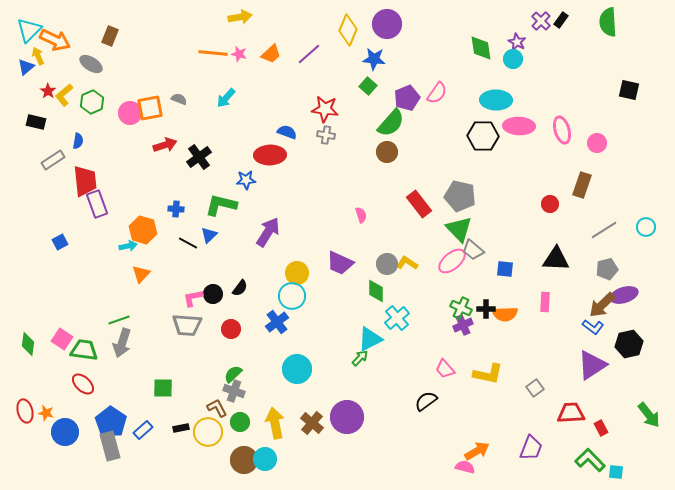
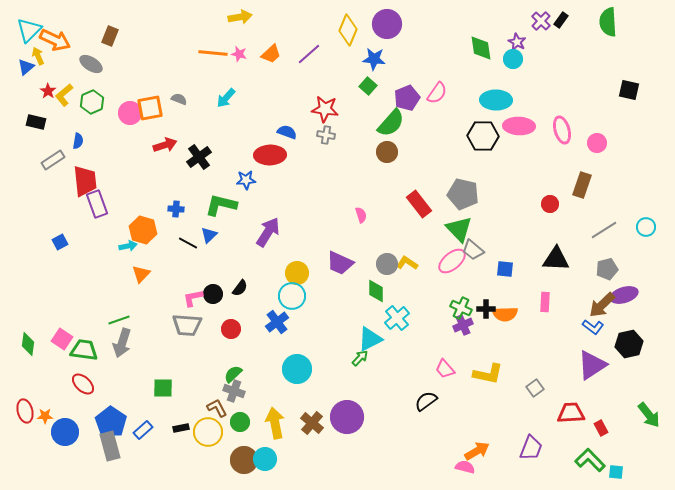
gray pentagon at (460, 196): moved 3 px right, 2 px up
orange star at (46, 413): moved 1 px left, 3 px down; rotated 14 degrees counterclockwise
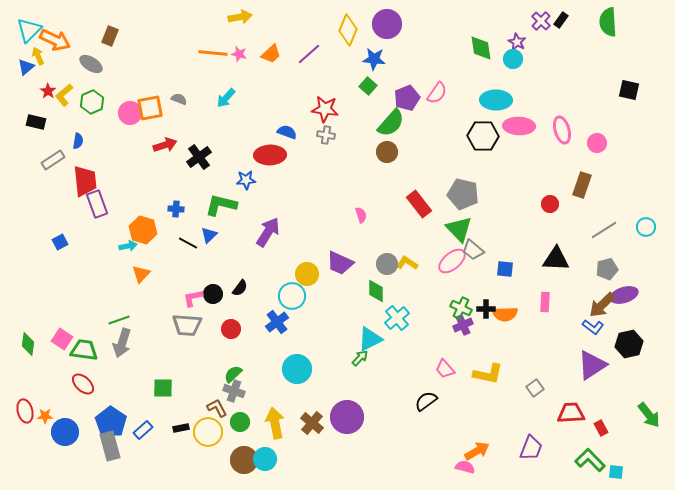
yellow circle at (297, 273): moved 10 px right, 1 px down
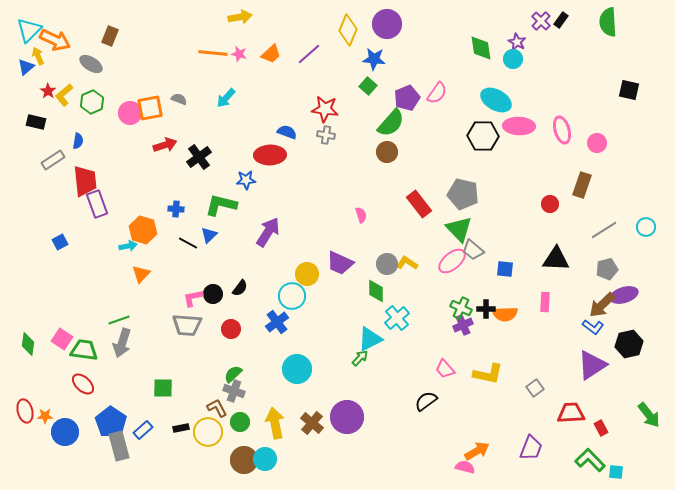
cyan ellipse at (496, 100): rotated 28 degrees clockwise
gray rectangle at (110, 446): moved 9 px right
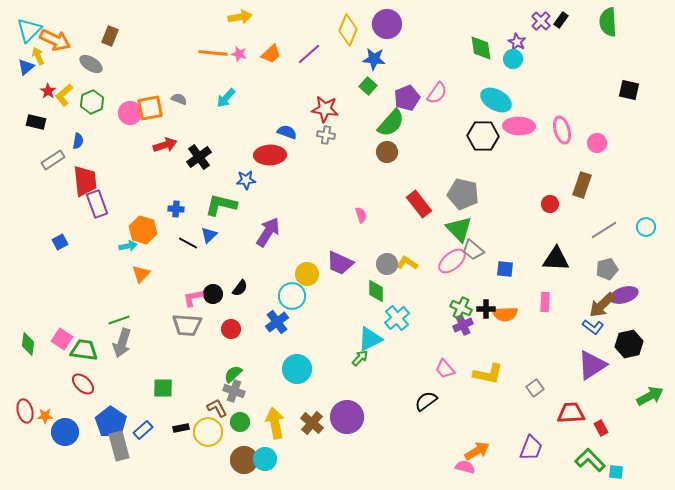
green arrow at (649, 415): moved 1 px right, 19 px up; rotated 80 degrees counterclockwise
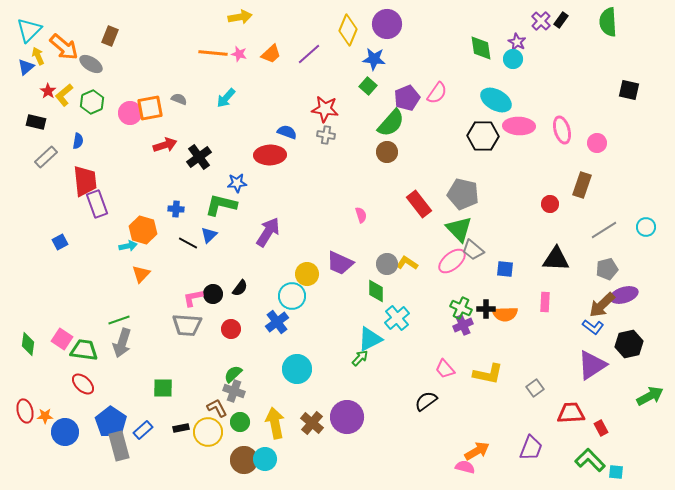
orange arrow at (55, 40): moved 9 px right, 7 px down; rotated 16 degrees clockwise
gray rectangle at (53, 160): moved 7 px left, 3 px up; rotated 10 degrees counterclockwise
blue star at (246, 180): moved 9 px left, 3 px down
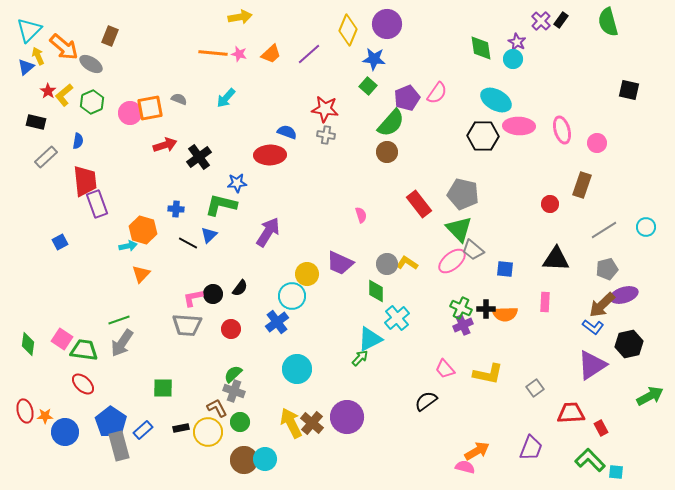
green semicircle at (608, 22): rotated 12 degrees counterclockwise
gray arrow at (122, 343): rotated 16 degrees clockwise
yellow arrow at (275, 423): moved 16 px right; rotated 16 degrees counterclockwise
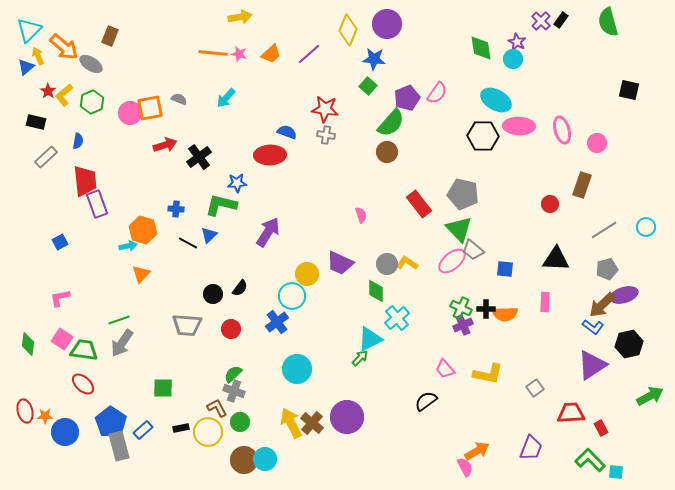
pink L-shape at (193, 298): moved 133 px left
pink semicircle at (465, 467): rotated 48 degrees clockwise
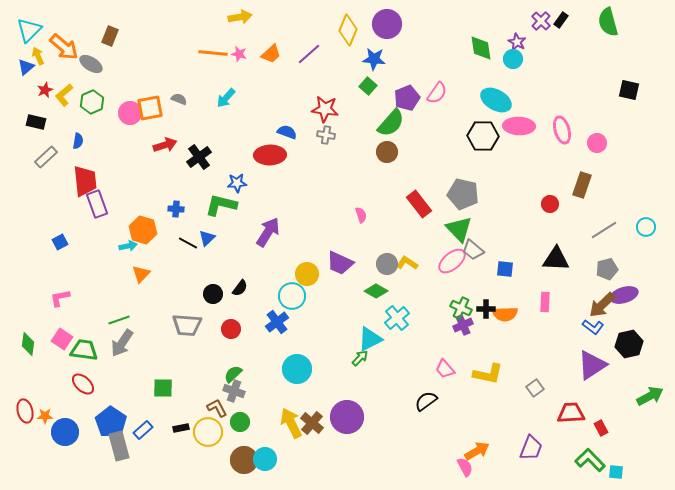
red star at (48, 91): moved 3 px left, 1 px up; rotated 14 degrees clockwise
blue triangle at (209, 235): moved 2 px left, 3 px down
green diamond at (376, 291): rotated 60 degrees counterclockwise
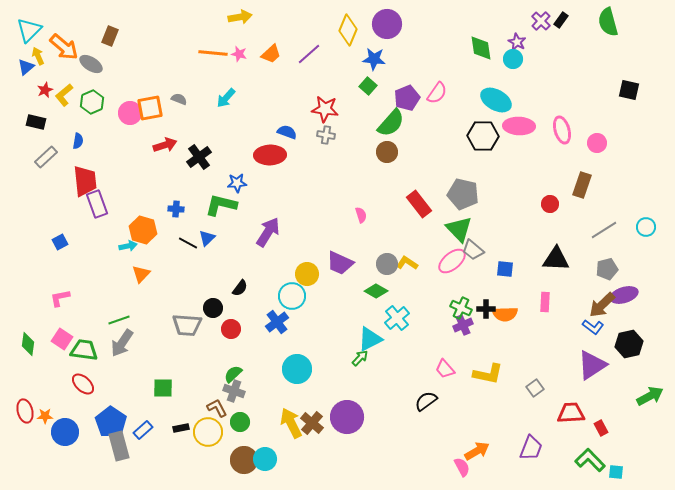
black circle at (213, 294): moved 14 px down
pink semicircle at (465, 467): moved 3 px left
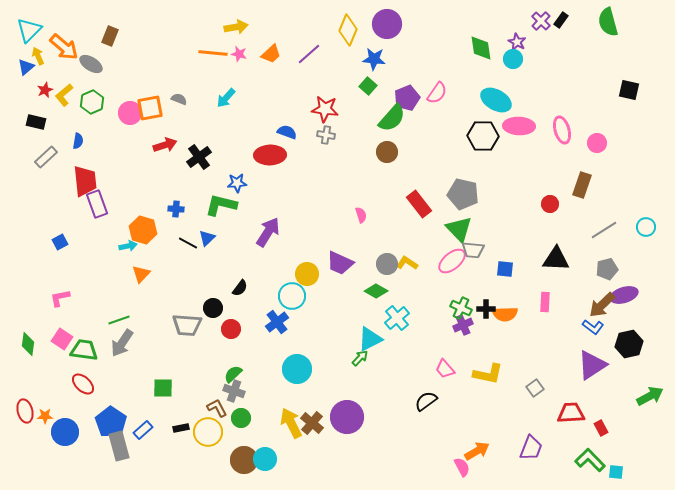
yellow arrow at (240, 17): moved 4 px left, 10 px down
green semicircle at (391, 123): moved 1 px right, 5 px up
gray trapezoid at (473, 250): rotated 35 degrees counterclockwise
green circle at (240, 422): moved 1 px right, 4 px up
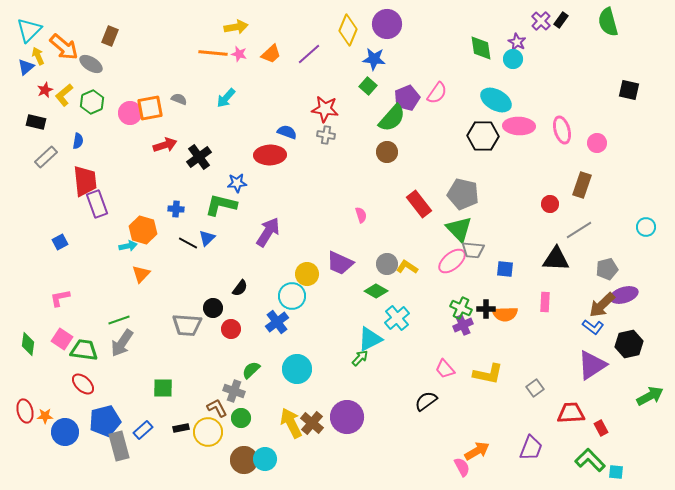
gray line at (604, 230): moved 25 px left
yellow L-shape at (407, 263): moved 4 px down
green semicircle at (233, 374): moved 18 px right, 4 px up
blue pentagon at (111, 422): moved 6 px left, 1 px up; rotated 24 degrees clockwise
